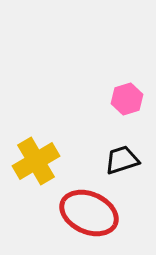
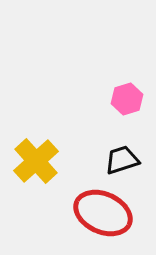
yellow cross: rotated 12 degrees counterclockwise
red ellipse: moved 14 px right
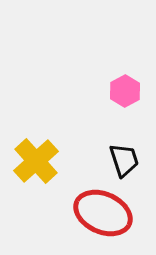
pink hexagon: moved 2 px left, 8 px up; rotated 12 degrees counterclockwise
black trapezoid: moved 2 px right; rotated 90 degrees clockwise
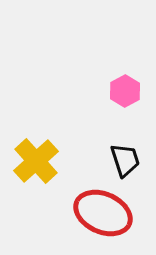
black trapezoid: moved 1 px right
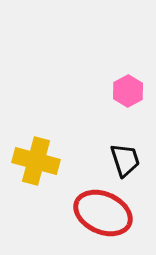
pink hexagon: moved 3 px right
yellow cross: rotated 33 degrees counterclockwise
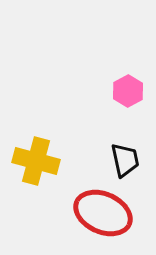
black trapezoid: rotated 6 degrees clockwise
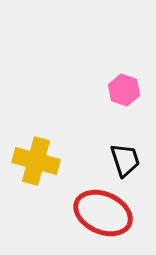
pink hexagon: moved 4 px left, 1 px up; rotated 12 degrees counterclockwise
black trapezoid: rotated 6 degrees counterclockwise
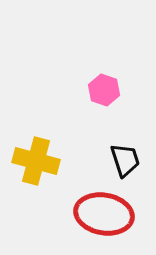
pink hexagon: moved 20 px left
red ellipse: moved 1 px right, 1 px down; rotated 14 degrees counterclockwise
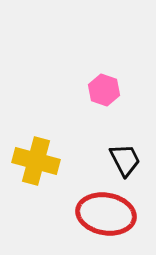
black trapezoid: rotated 9 degrees counterclockwise
red ellipse: moved 2 px right
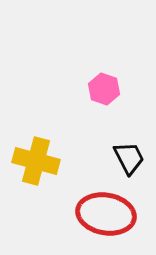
pink hexagon: moved 1 px up
black trapezoid: moved 4 px right, 2 px up
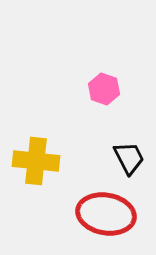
yellow cross: rotated 9 degrees counterclockwise
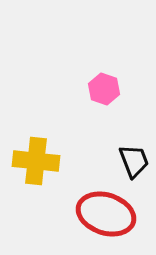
black trapezoid: moved 5 px right, 3 px down; rotated 6 degrees clockwise
red ellipse: rotated 8 degrees clockwise
